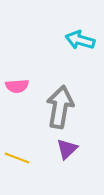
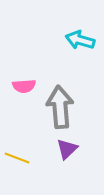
pink semicircle: moved 7 px right
gray arrow: rotated 15 degrees counterclockwise
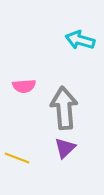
gray arrow: moved 4 px right, 1 px down
purple triangle: moved 2 px left, 1 px up
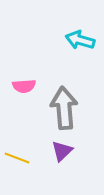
purple triangle: moved 3 px left, 3 px down
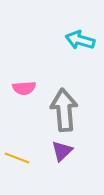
pink semicircle: moved 2 px down
gray arrow: moved 2 px down
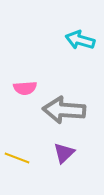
pink semicircle: moved 1 px right
gray arrow: rotated 81 degrees counterclockwise
purple triangle: moved 2 px right, 2 px down
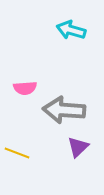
cyan arrow: moved 9 px left, 10 px up
purple triangle: moved 14 px right, 6 px up
yellow line: moved 5 px up
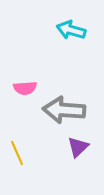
yellow line: rotated 45 degrees clockwise
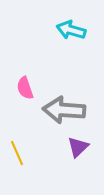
pink semicircle: rotated 75 degrees clockwise
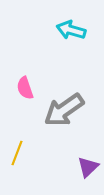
gray arrow: rotated 39 degrees counterclockwise
purple triangle: moved 10 px right, 20 px down
yellow line: rotated 45 degrees clockwise
